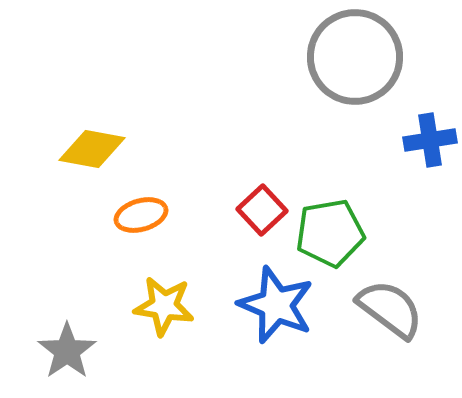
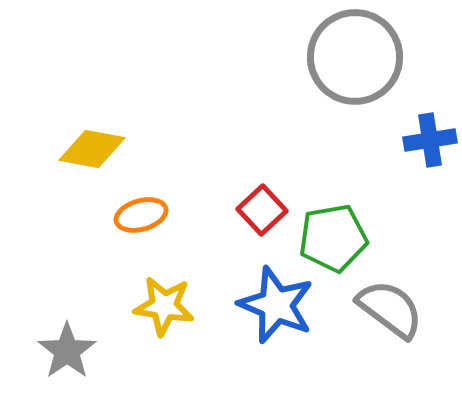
green pentagon: moved 3 px right, 5 px down
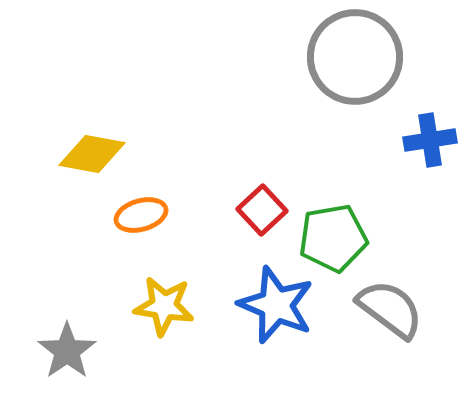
yellow diamond: moved 5 px down
